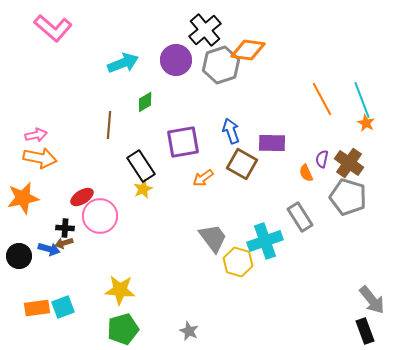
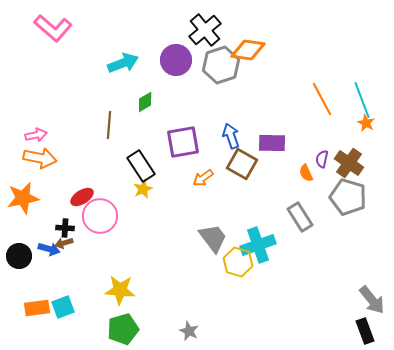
blue arrow at (231, 131): moved 5 px down
cyan cross at (265, 241): moved 7 px left, 4 px down
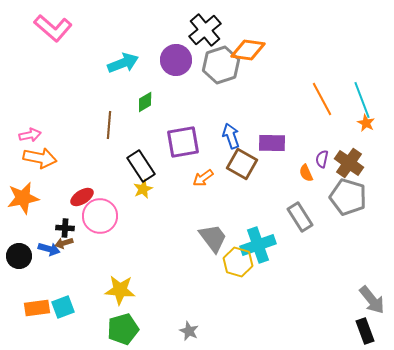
pink arrow at (36, 135): moved 6 px left
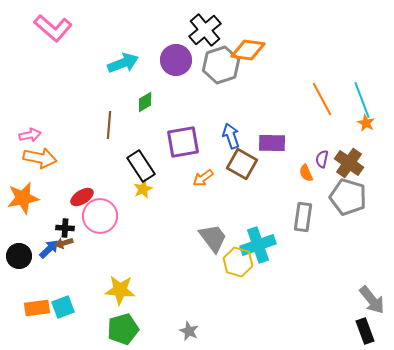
gray rectangle at (300, 217): moved 3 px right; rotated 40 degrees clockwise
blue arrow at (49, 249): rotated 60 degrees counterclockwise
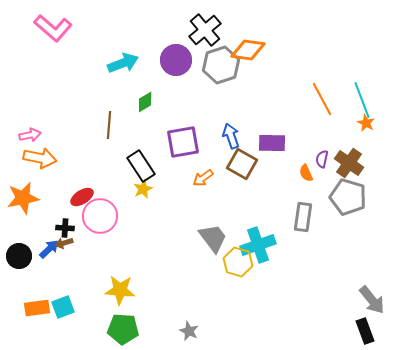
green pentagon at (123, 329): rotated 20 degrees clockwise
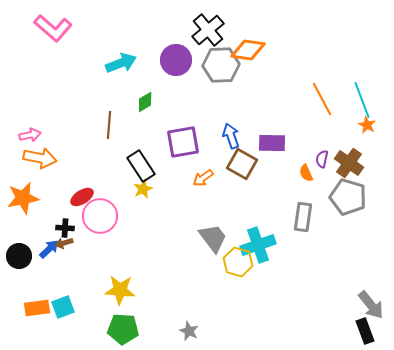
black cross at (205, 30): moved 3 px right
cyan arrow at (123, 63): moved 2 px left
gray hexagon at (221, 65): rotated 15 degrees clockwise
orange star at (366, 123): moved 1 px right, 2 px down
gray arrow at (372, 300): moved 1 px left, 5 px down
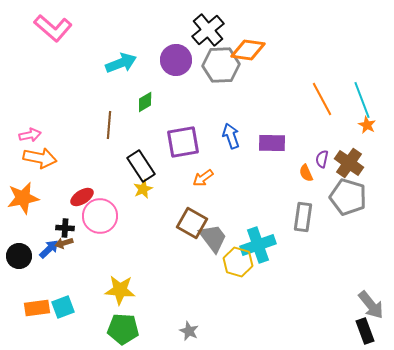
brown square at (242, 164): moved 50 px left, 59 px down
